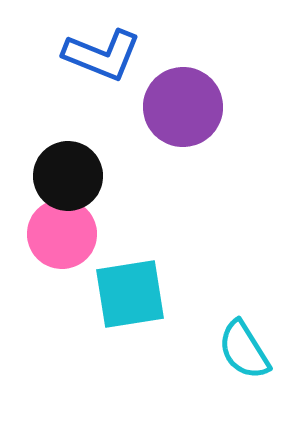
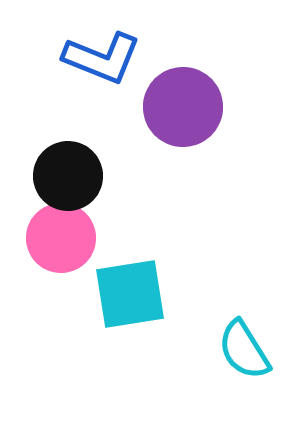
blue L-shape: moved 3 px down
pink circle: moved 1 px left, 4 px down
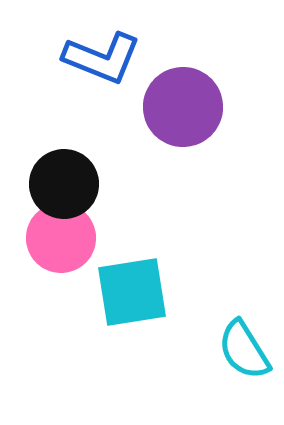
black circle: moved 4 px left, 8 px down
cyan square: moved 2 px right, 2 px up
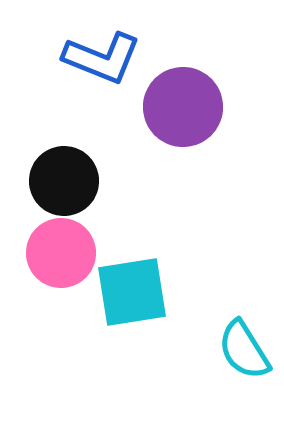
black circle: moved 3 px up
pink circle: moved 15 px down
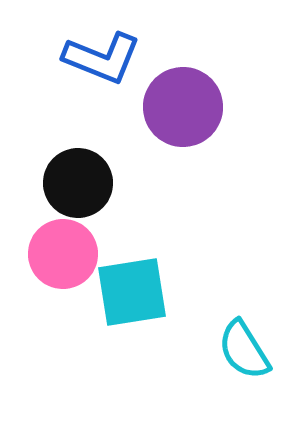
black circle: moved 14 px right, 2 px down
pink circle: moved 2 px right, 1 px down
